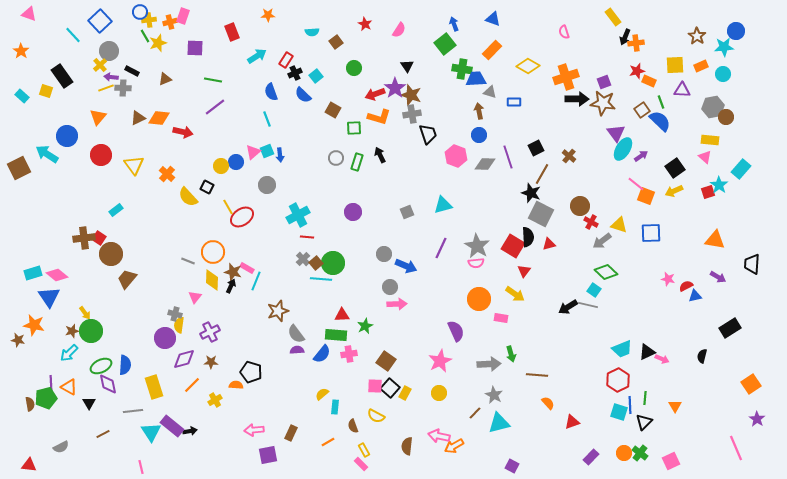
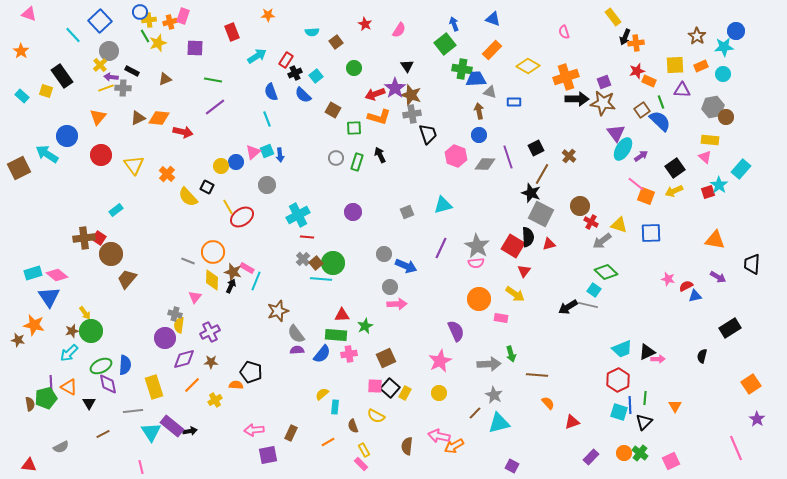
pink arrow at (662, 359): moved 4 px left; rotated 24 degrees counterclockwise
brown square at (386, 361): moved 3 px up; rotated 30 degrees clockwise
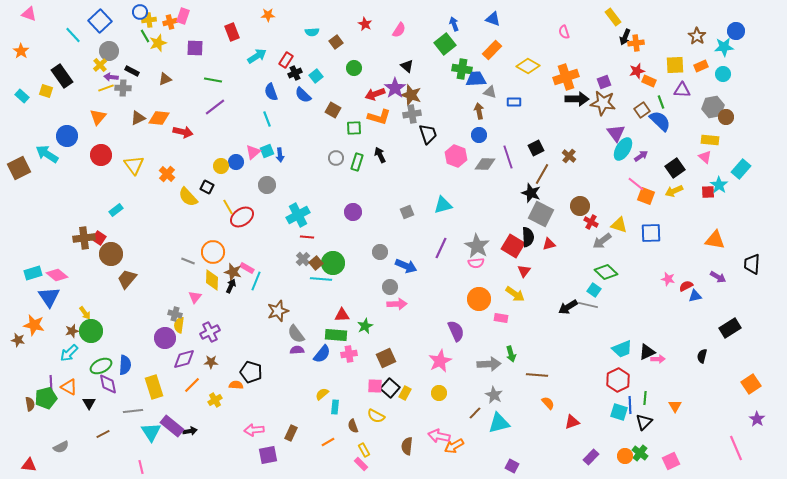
black triangle at (407, 66): rotated 16 degrees counterclockwise
red square at (708, 192): rotated 16 degrees clockwise
gray circle at (384, 254): moved 4 px left, 2 px up
orange circle at (624, 453): moved 1 px right, 3 px down
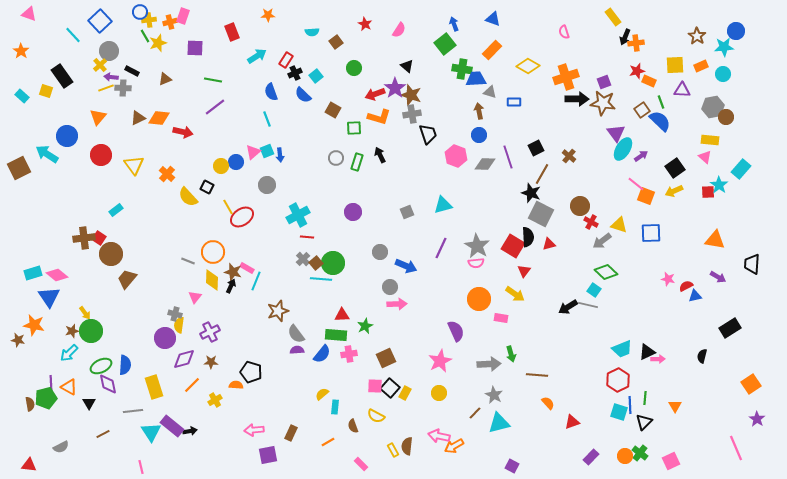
yellow rectangle at (364, 450): moved 29 px right
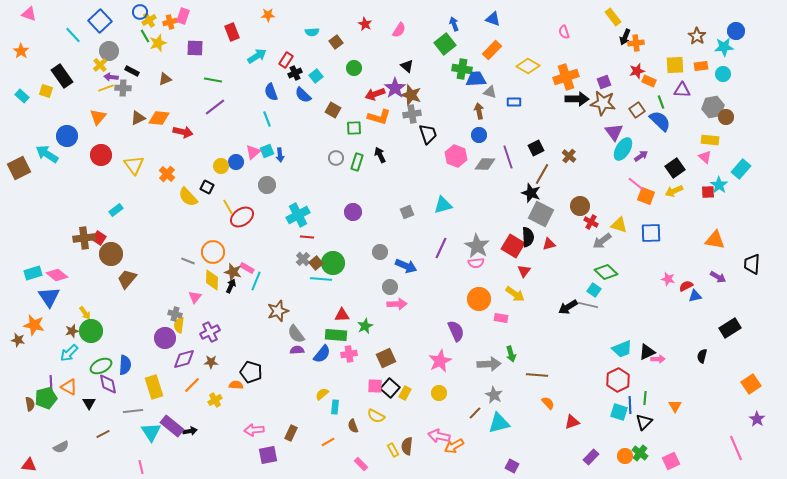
yellow cross at (149, 20): rotated 24 degrees counterclockwise
orange rectangle at (701, 66): rotated 16 degrees clockwise
brown square at (642, 110): moved 5 px left
purple triangle at (616, 133): moved 2 px left, 1 px up
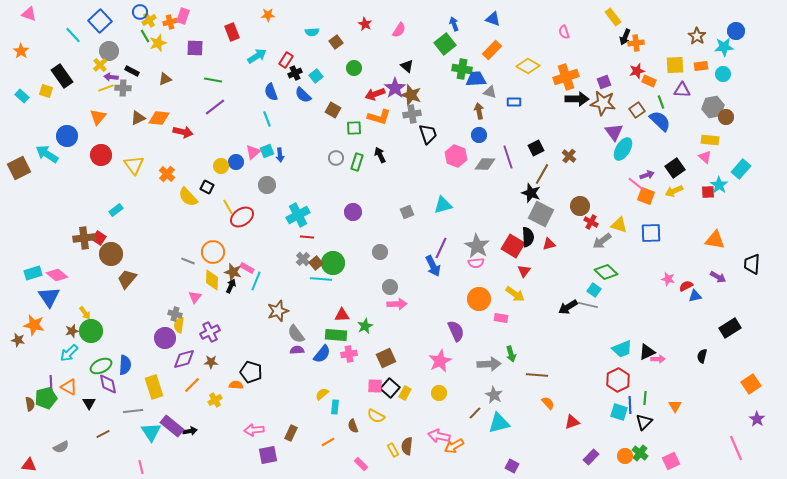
purple arrow at (641, 156): moved 6 px right, 19 px down; rotated 16 degrees clockwise
blue arrow at (406, 266): moved 27 px right; rotated 40 degrees clockwise
